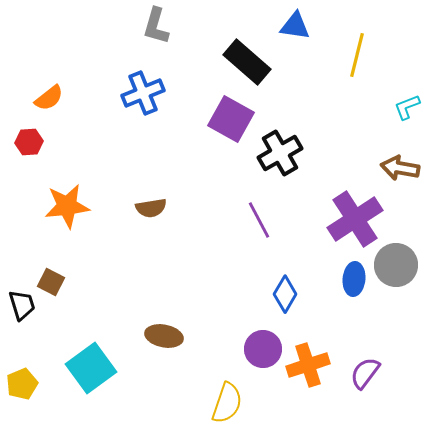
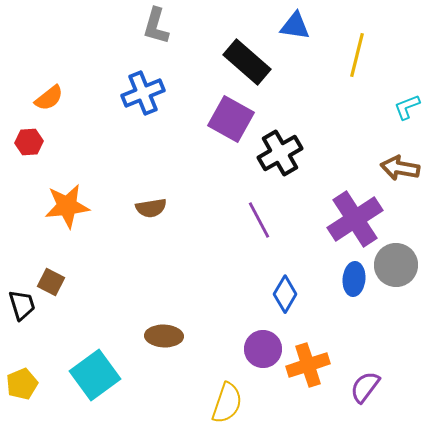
brown ellipse: rotated 9 degrees counterclockwise
cyan square: moved 4 px right, 7 px down
purple semicircle: moved 14 px down
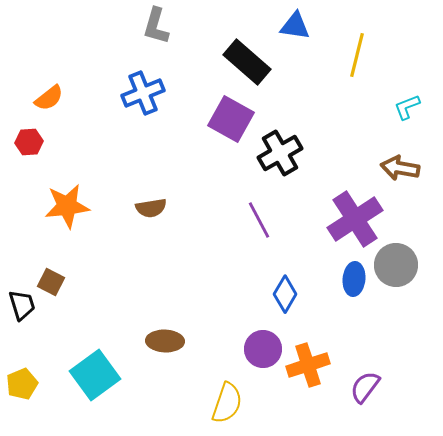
brown ellipse: moved 1 px right, 5 px down
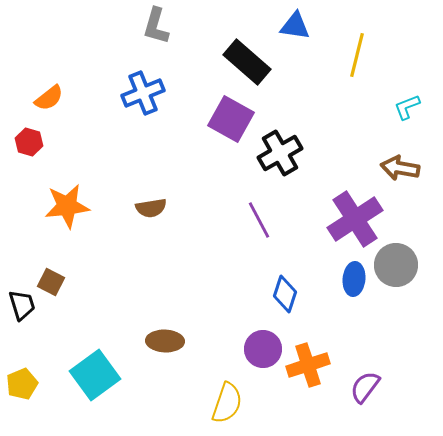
red hexagon: rotated 20 degrees clockwise
blue diamond: rotated 12 degrees counterclockwise
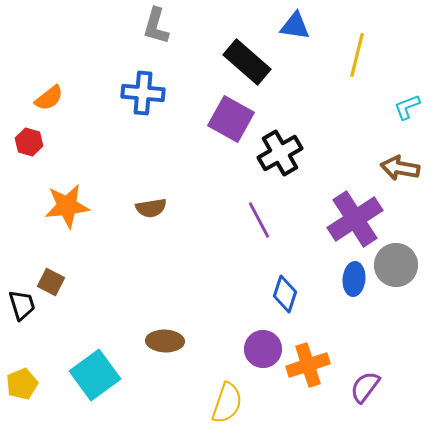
blue cross: rotated 27 degrees clockwise
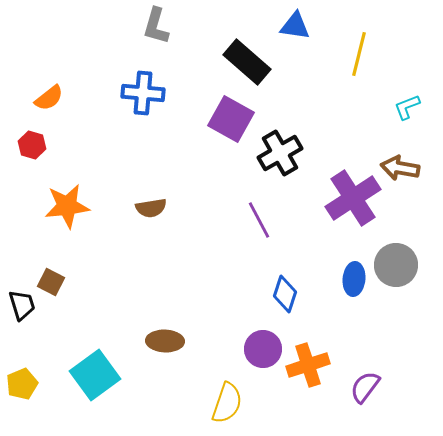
yellow line: moved 2 px right, 1 px up
red hexagon: moved 3 px right, 3 px down
purple cross: moved 2 px left, 21 px up
